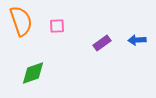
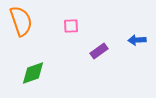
pink square: moved 14 px right
purple rectangle: moved 3 px left, 8 px down
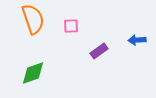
orange semicircle: moved 12 px right, 2 px up
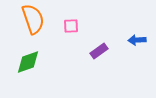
green diamond: moved 5 px left, 11 px up
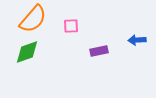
orange semicircle: rotated 60 degrees clockwise
purple rectangle: rotated 24 degrees clockwise
green diamond: moved 1 px left, 10 px up
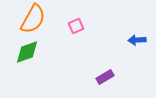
orange semicircle: rotated 12 degrees counterclockwise
pink square: moved 5 px right; rotated 21 degrees counterclockwise
purple rectangle: moved 6 px right, 26 px down; rotated 18 degrees counterclockwise
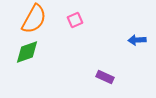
orange semicircle: moved 1 px right
pink square: moved 1 px left, 6 px up
purple rectangle: rotated 54 degrees clockwise
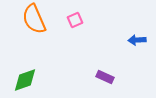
orange semicircle: rotated 128 degrees clockwise
green diamond: moved 2 px left, 28 px down
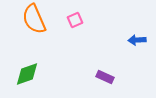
green diamond: moved 2 px right, 6 px up
